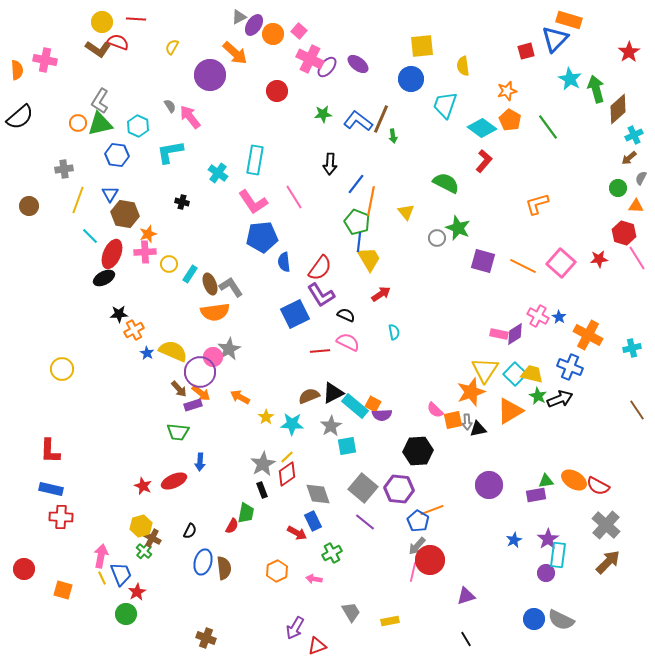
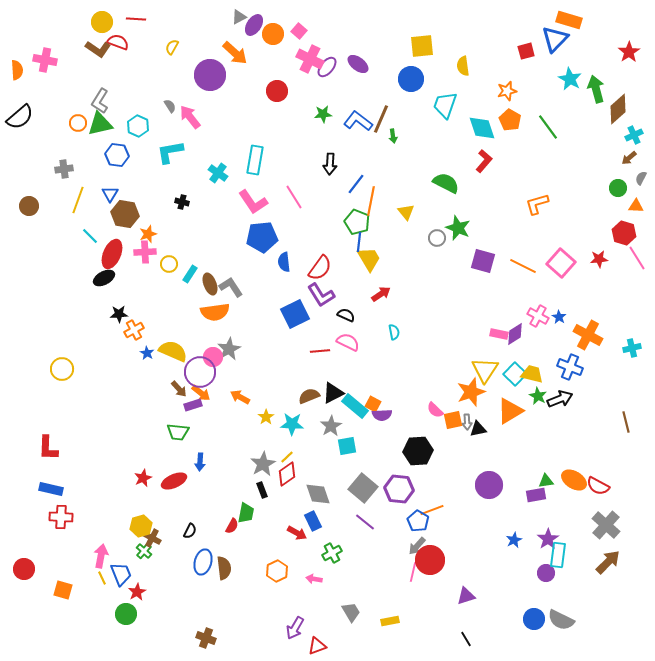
cyan diamond at (482, 128): rotated 36 degrees clockwise
brown line at (637, 410): moved 11 px left, 12 px down; rotated 20 degrees clockwise
red L-shape at (50, 451): moved 2 px left, 3 px up
red star at (143, 486): moved 8 px up; rotated 24 degrees clockwise
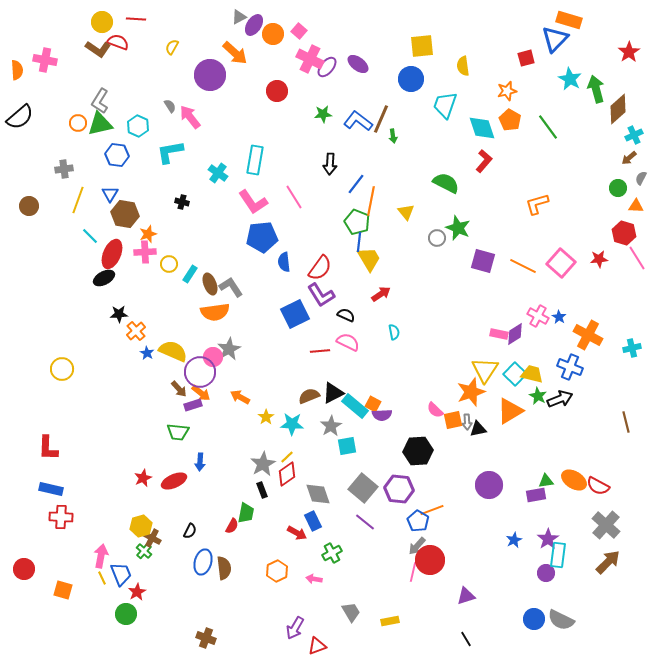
red square at (526, 51): moved 7 px down
orange cross at (134, 330): moved 2 px right, 1 px down; rotated 12 degrees counterclockwise
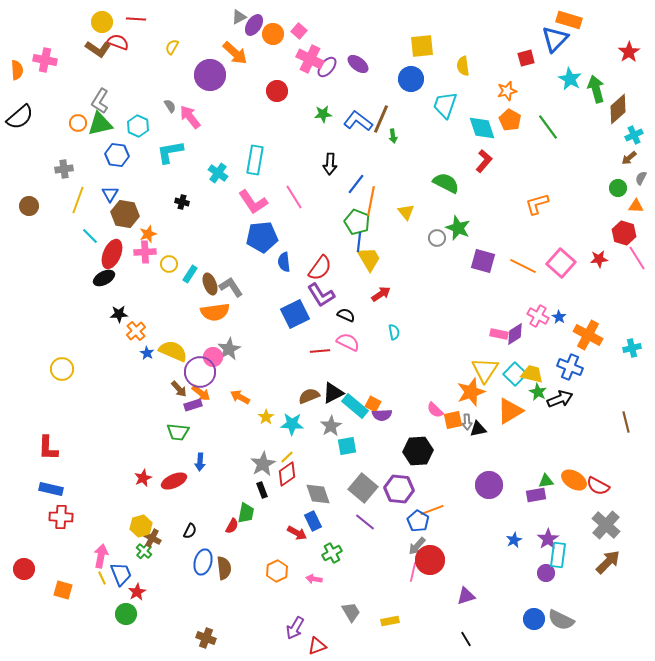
green star at (538, 396): moved 4 px up
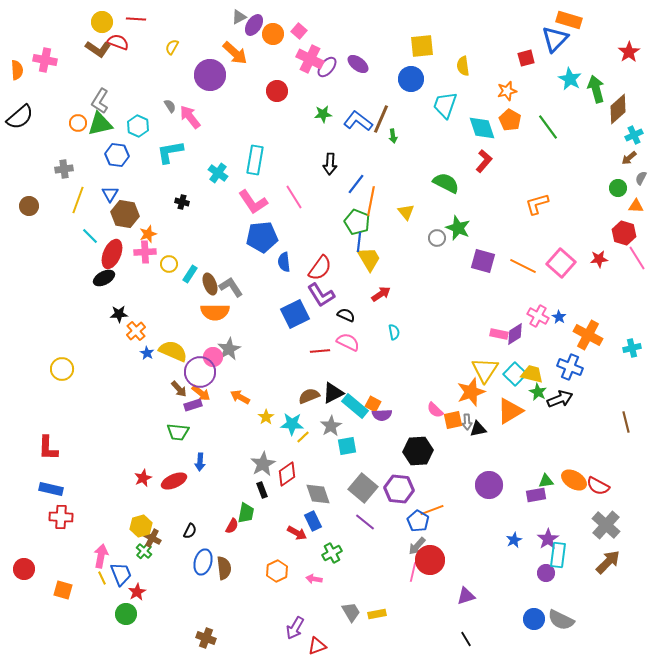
orange semicircle at (215, 312): rotated 8 degrees clockwise
yellow line at (287, 457): moved 16 px right, 20 px up
yellow rectangle at (390, 621): moved 13 px left, 7 px up
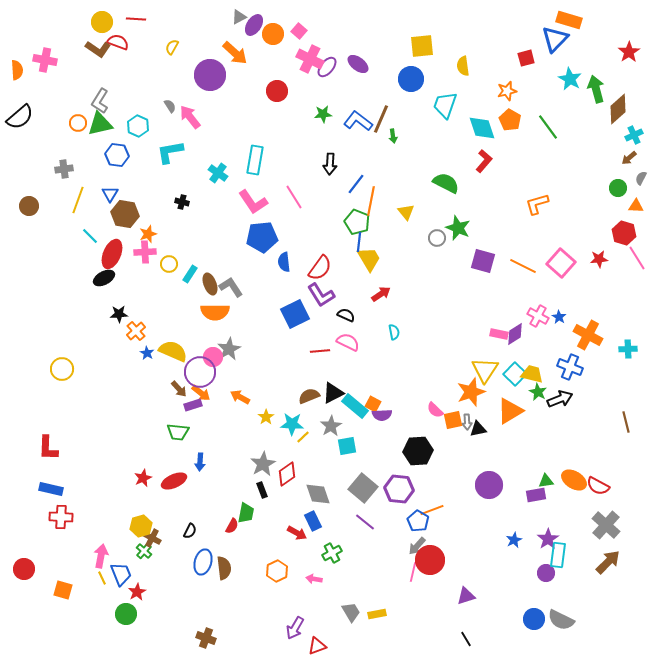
cyan cross at (632, 348): moved 4 px left, 1 px down; rotated 12 degrees clockwise
